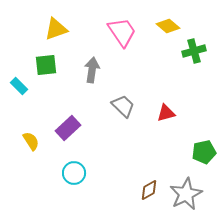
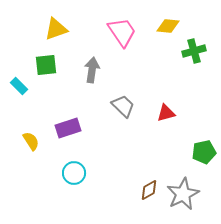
yellow diamond: rotated 35 degrees counterclockwise
purple rectangle: rotated 25 degrees clockwise
gray star: moved 3 px left
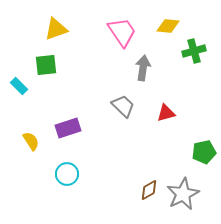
gray arrow: moved 51 px right, 2 px up
cyan circle: moved 7 px left, 1 px down
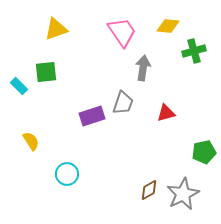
green square: moved 7 px down
gray trapezoid: moved 3 px up; rotated 65 degrees clockwise
purple rectangle: moved 24 px right, 12 px up
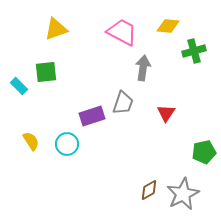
pink trapezoid: rotated 28 degrees counterclockwise
red triangle: rotated 42 degrees counterclockwise
cyan circle: moved 30 px up
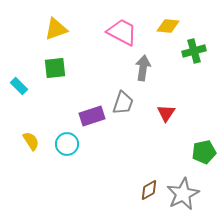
green square: moved 9 px right, 4 px up
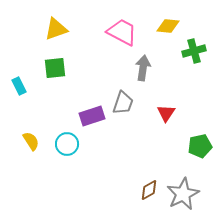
cyan rectangle: rotated 18 degrees clockwise
green pentagon: moved 4 px left, 6 px up
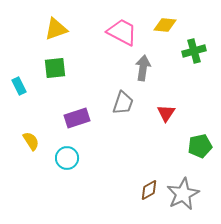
yellow diamond: moved 3 px left, 1 px up
purple rectangle: moved 15 px left, 2 px down
cyan circle: moved 14 px down
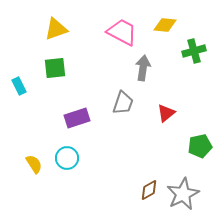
red triangle: rotated 18 degrees clockwise
yellow semicircle: moved 3 px right, 23 px down
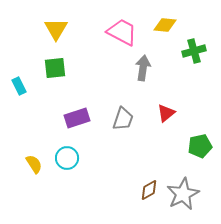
yellow triangle: rotated 40 degrees counterclockwise
gray trapezoid: moved 16 px down
